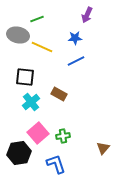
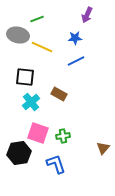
pink square: rotated 30 degrees counterclockwise
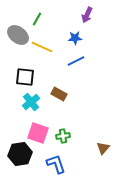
green line: rotated 40 degrees counterclockwise
gray ellipse: rotated 25 degrees clockwise
black hexagon: moved 1 px right, 1 px down
